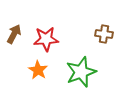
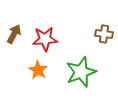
red star: moved 1 px left
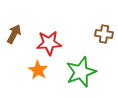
red star: moved 4 px right, 4 px down
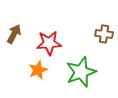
orange star: rotated 18 degrees clockwise
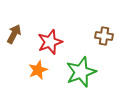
brown cross: moved 2 px down
red star: moved 1 px right, 1 px up; rotated 15 degrees counterclockwise
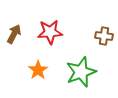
red star: moved 10 px up; rotated 15 degrees clockwise
orange star: rotated 12 degrees counterclockwise
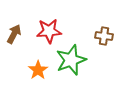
red star: moved 1 px left, 1 px up
green star: moved 10 px left, 12 px up
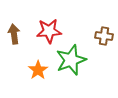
brown arrow: rotated 36 degrees counterclockwise
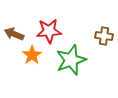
brown arrow: rotated 60 degrees counterclockwise
orange star: moved 6 px left, 15 px up
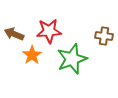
green star: moved 1 px right, 1 px up
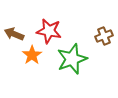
red star: rotated 15 degrees clockwise
brown cross: rotated 30 degrees counterclockwise
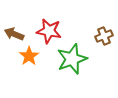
orange star: moved 3 px left, 1 px down
